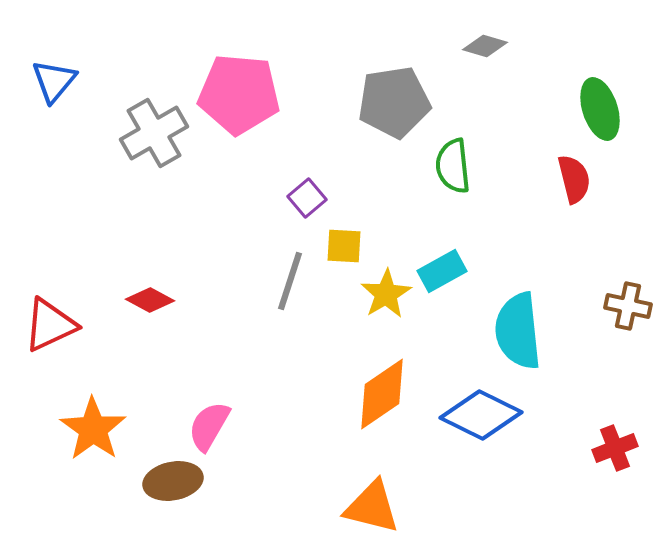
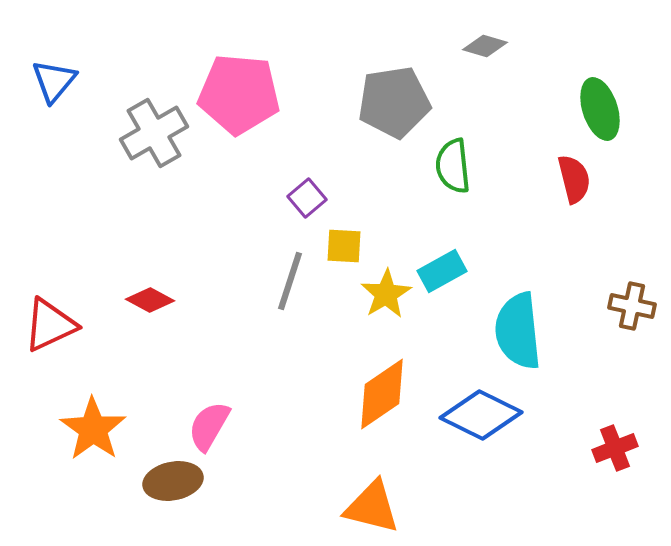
brown cross: moved 4 px right
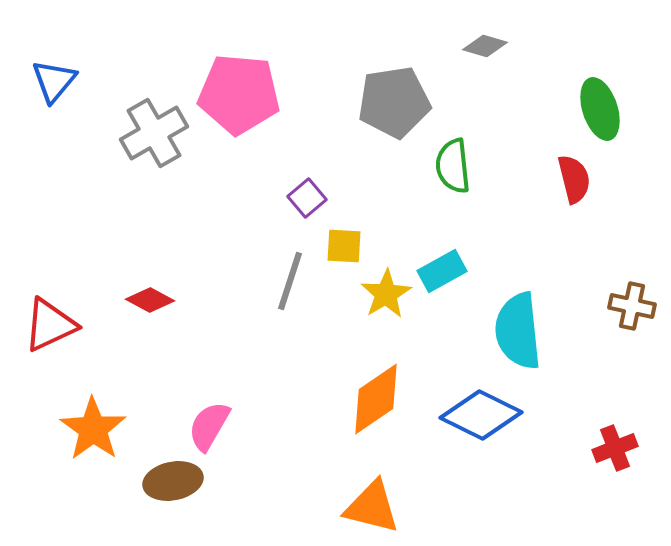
orange diamond: moved 6 px left, 5 px down
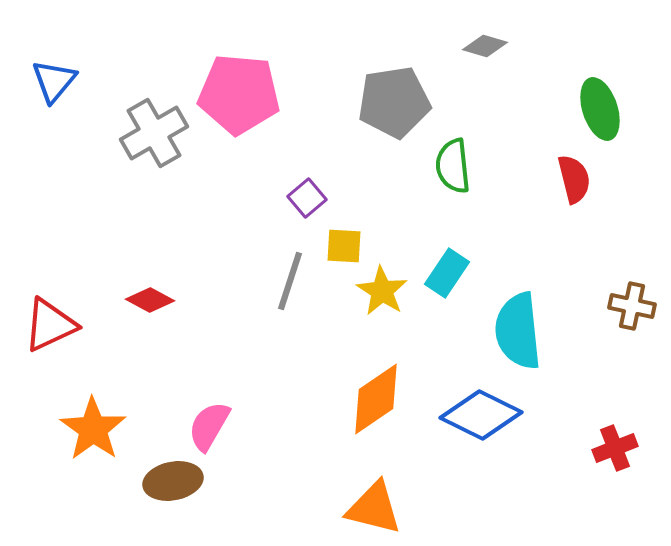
cyan rectangle: moved 5 px right, 2 px down; rotated 27 degrees counterclockwise
yellow star: moved 4 px left, 3 px up; rotated 9 degrees counterclockwise
orange triangle: moved 2 px right, 1 px down
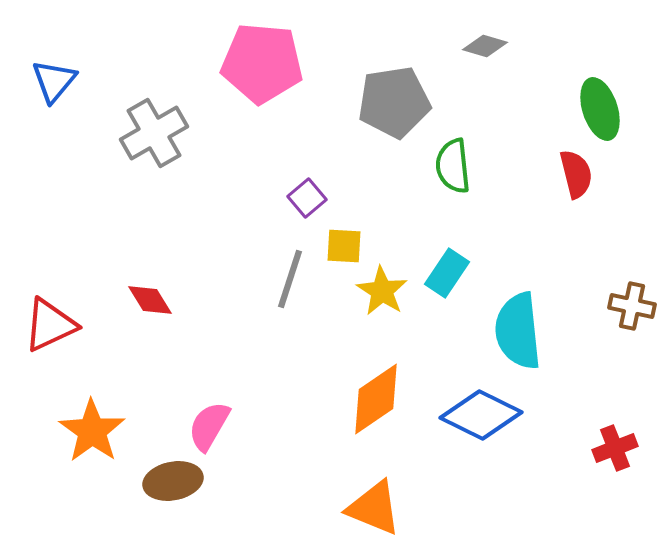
pink pentagon: moved 23 px right, 31 px up
red semicircle: moved 2 px right, 5 px up
gray line: moved 2 px up
red diamond: rotated 30 degrees clockwise
orange star: moved 1 px left, 2 px down
orange triangle: rotated 8 degrees clockwise
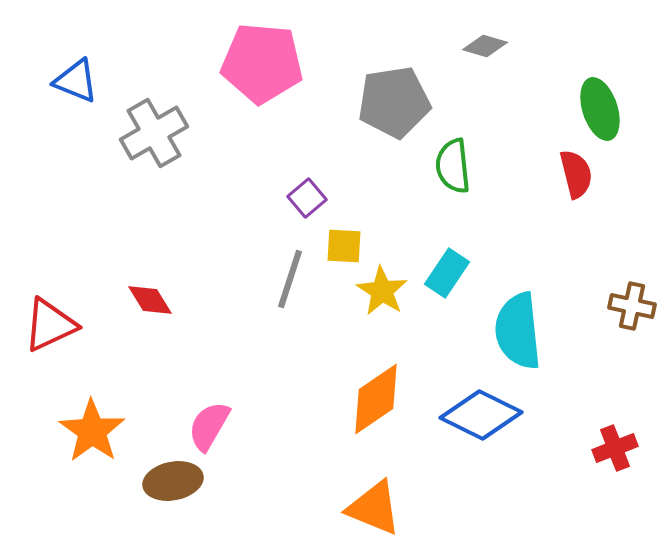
blue triangle: moved 22 px right; rotated 48 degrees counterclockwise
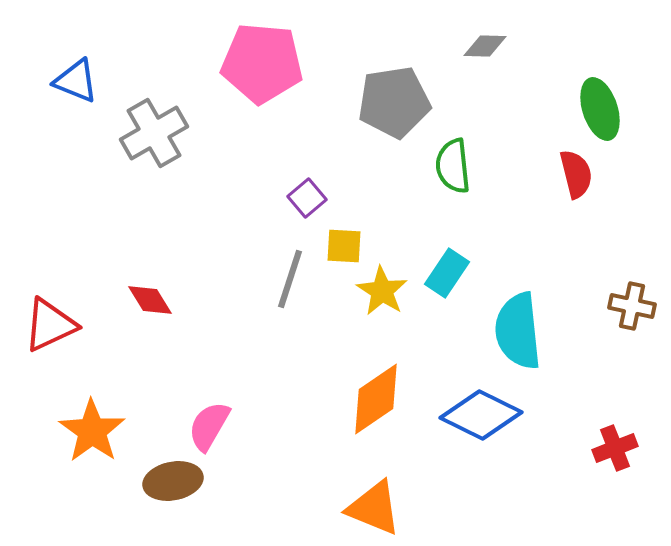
gray diamond: rotated 15 degrees counterclockwise
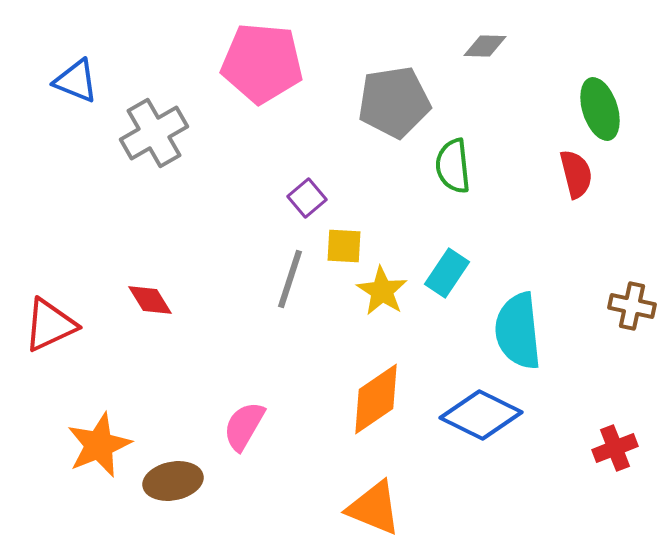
pink semicircle: moved 35 px right
orange star: moved 7 px right, 14 px down; rotated 14 degrees clockwise
